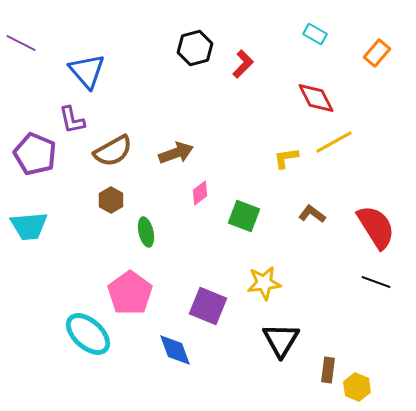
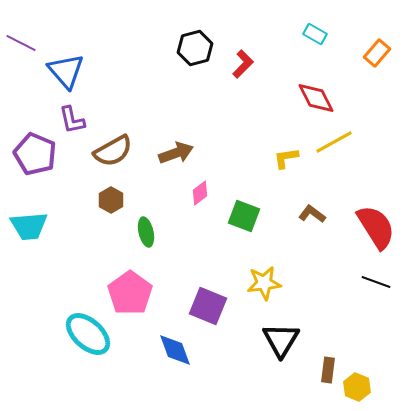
blue triangle: moved 21 px left
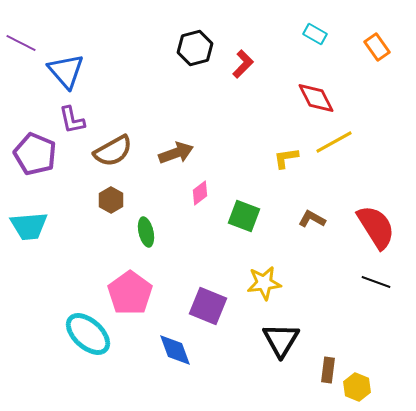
orange rectangle: moved 6 px up; rotated 76 degrees counterclockwise
brown L-shape: moved 5 px down; rotated 8 degrees counterclockwise
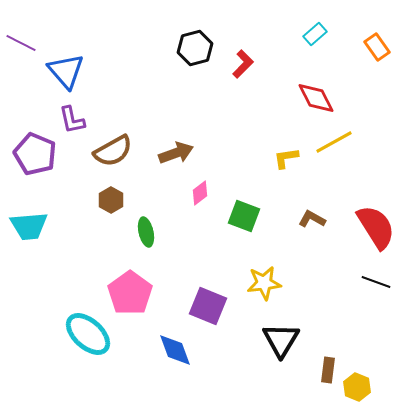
cyan rectangle: rotated 70 degrees counterclockwise
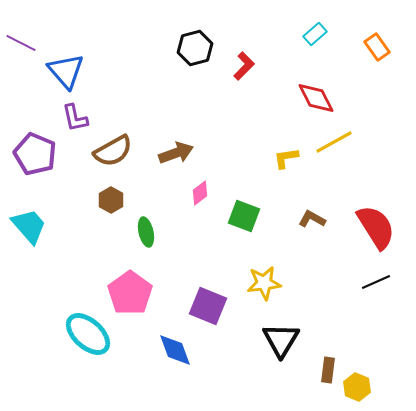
red L-shape: moved 1 px right, 2 px down
purple L-shape: moved 3 px right, 2 px up
cyan trapezoid: rotated 126 degrees counterclockwise
black line: rotated 44 degrees counterclockwise
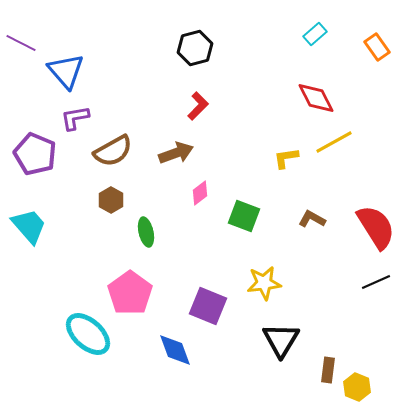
red L-shape: moved 46 px left, 40 px down
purple L-shape: rotated 92 degrees clockwise
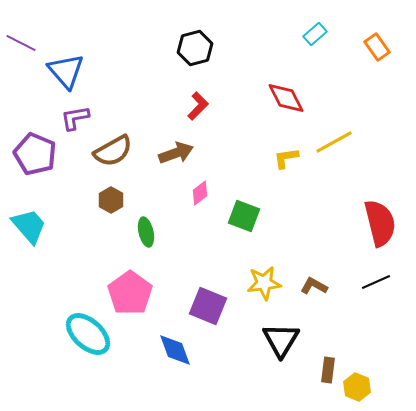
red diamond: moved 30 px left
brown L-shape: moved 2 px right, 67 px down
red semicircle: moved 4 px right, 4 px up; rotated 18 degrees clockwise
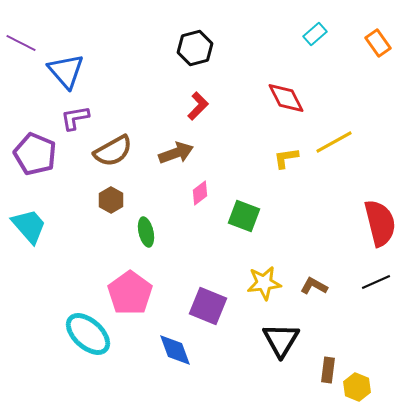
orange rectangle: moved 1 px right, 4 px up
